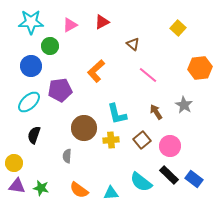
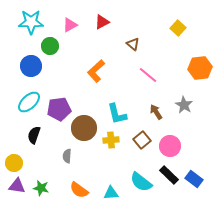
purple pentagon: moved 1 px left, 19 px down
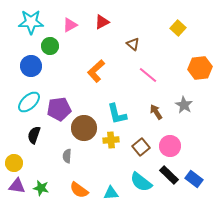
brown square: moved 1 px left, 7 px down
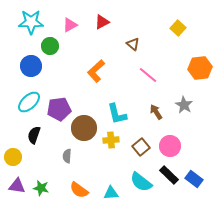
yellow circle: moved 1 px left, 6 px up
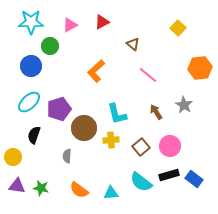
purple pentagon: rotated 10 degrees counterclockwise
black rectangle: rotated 60 degrees counterclockwise
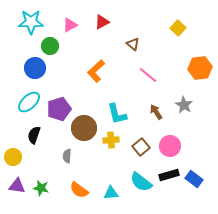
blue circle: moved 4 px right, 2 px down
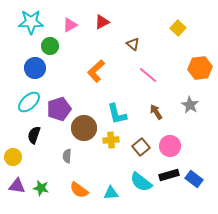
gray star: moved 6 px right
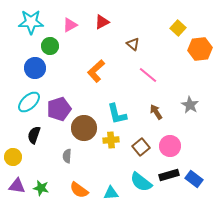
orange hexagon: moved 19 px up
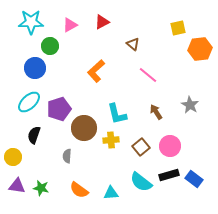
yellow square: rotated 35 degrees clockwise
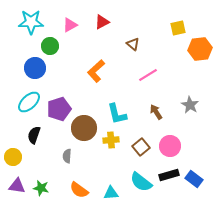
pink line: rotated 72 degrees counterclockwise
